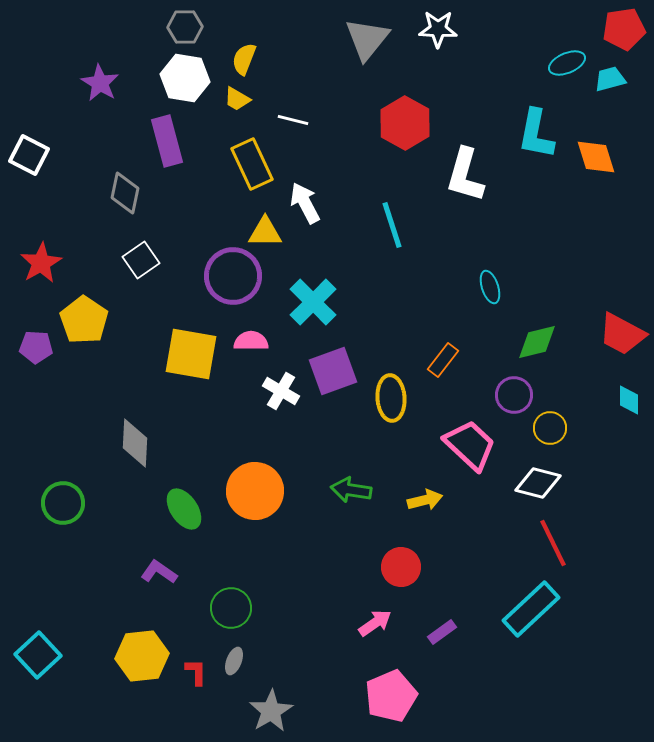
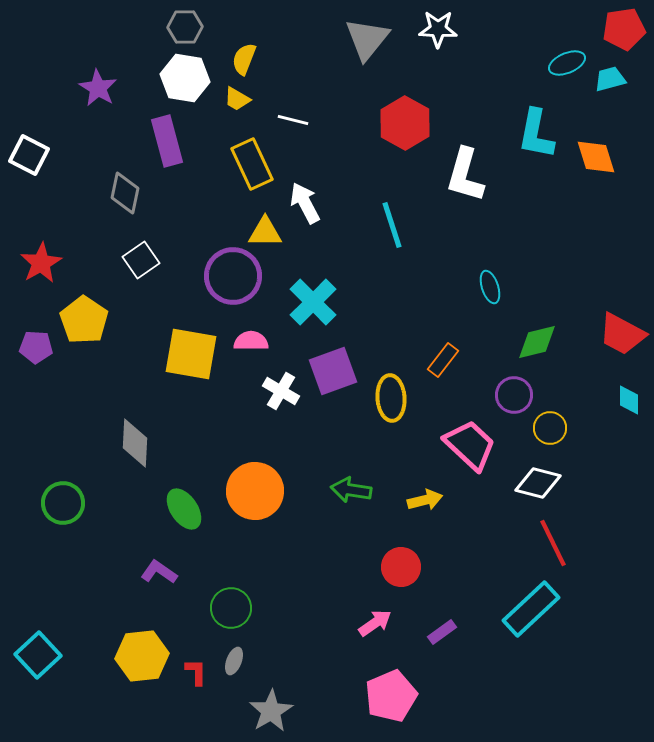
purple star at (100, 83): moved 2 px left, 5 px down
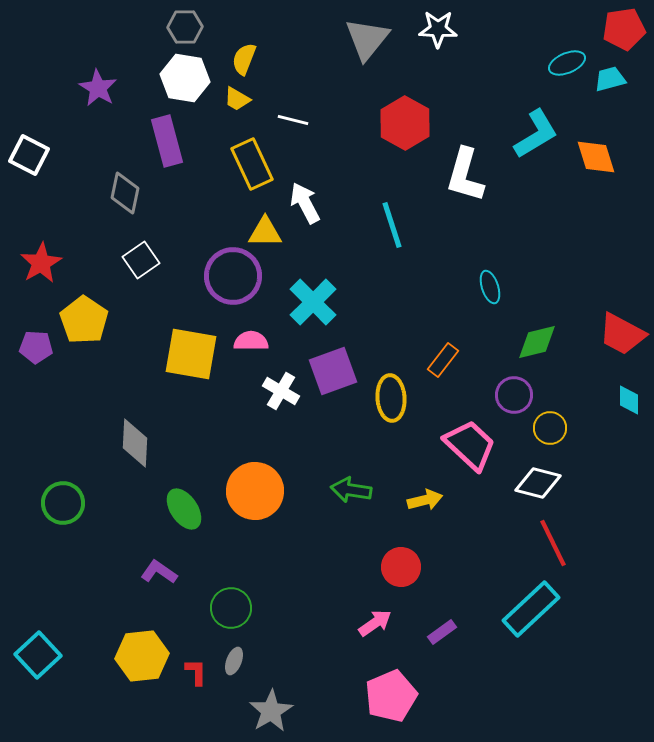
cyan L-shape at (536, 134): rotated 132 degrees counterclockwise
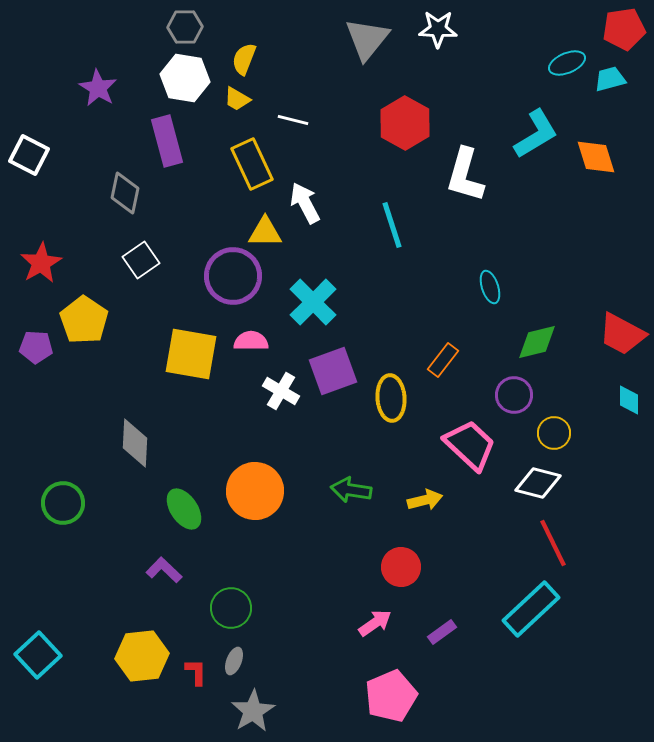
yellow circle at (550, 428): moved 4 px right, 5 px down
purple L-shape at (159, 572): moved 5 px right, 2 px up; rotated 9 degrees clockwise
gray star at (271, 711): moved 18 px left
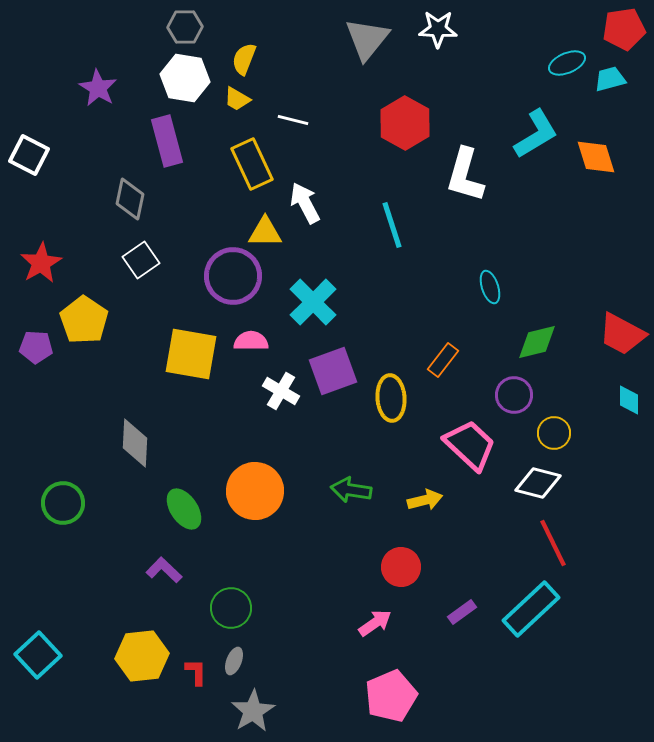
gray diamond at (125, 193): moved 5 px right, 6 px down
purple rectangle at (442, 632): moved 20 px right, 20 px up
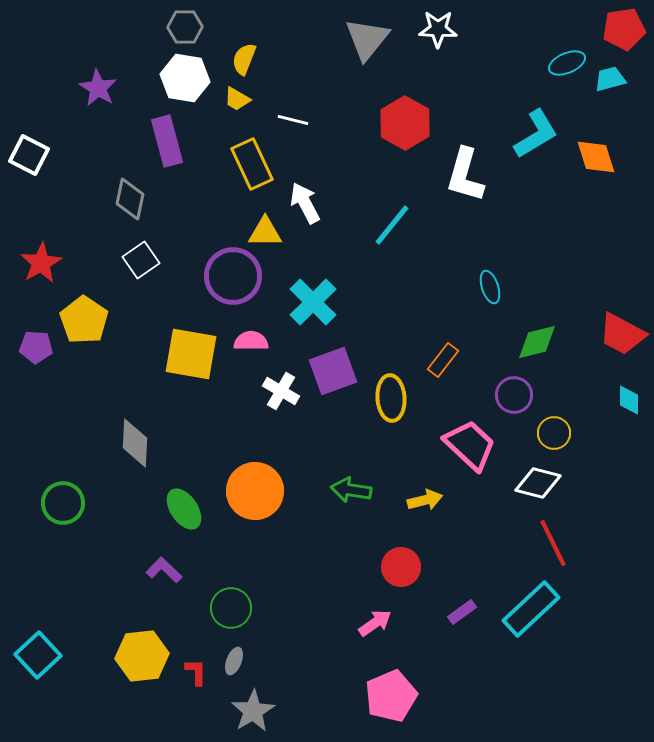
cyan line at (392, 225): rotated 57 degrees clockwise
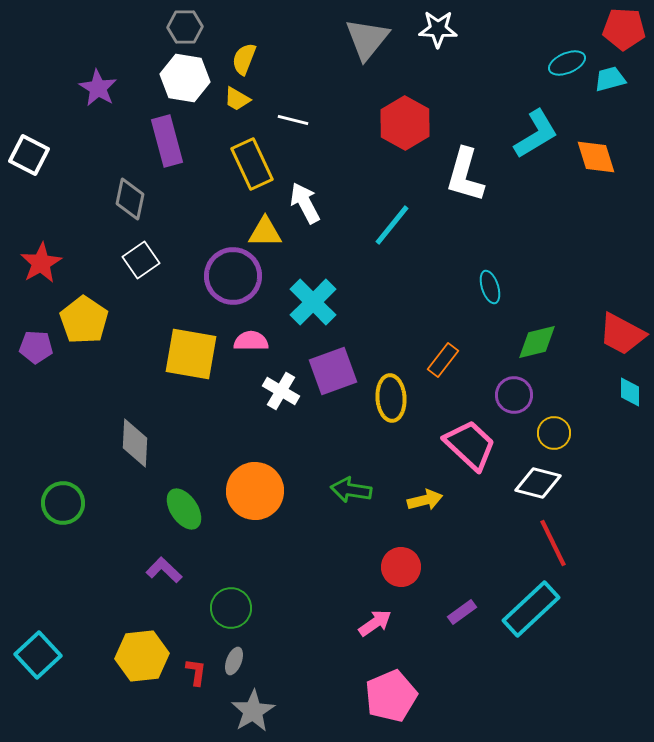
red pentagon at (624, 29): rotated 12 degrees clockwise
cyan diamond at (629, 400): moved 1 px right, 8 px up
red L-shape at (196, 672): rotated 8 degrees clockwise
